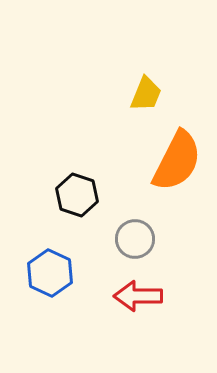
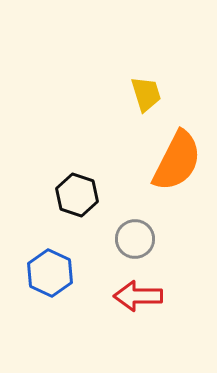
yellow trapezoid: rotated 39 degrees counterclockwise
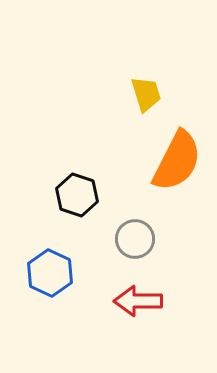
red arrow: moved 5 px down
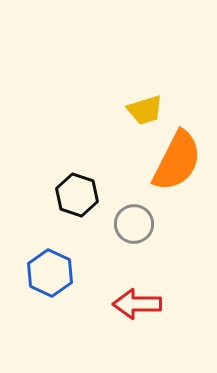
yellow trapezoid: moved 1 px left, 16 px down; rotated 90 degrees clockwise
gray circle: moved 1 px left, 15 px up
red arrow: moved 1 px left, 3 px down
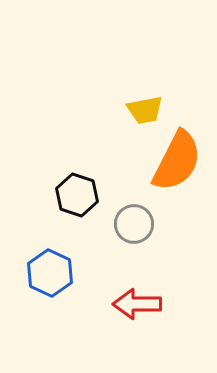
yellow trapezoid: rotated 6 degrees clockwise
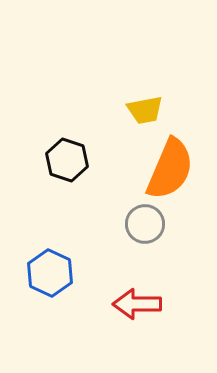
orange semicircle: moved 7 px left, 8 px down; rotated 4 degrees counterclockwise
black hexagon: moved 10 px left, 35 px up
gray circle: moved 11 px right
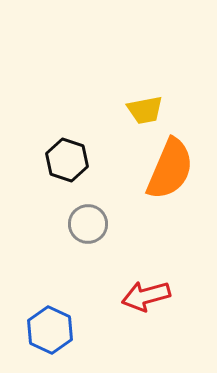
gray circle: moved 57 px left
blue hexagon: moved 57 px down
red arrow: moved 9 px right, 8 px up; rotated 15 degrees counterclockwise
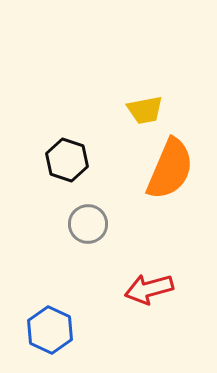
red arrow: moved 3 px right, 7 px up
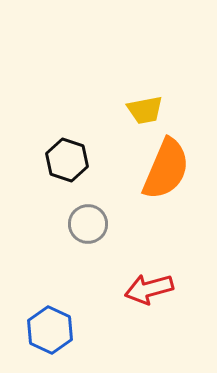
orange semicircle: moved 4 px left
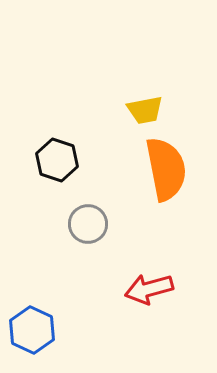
black hexagon: moved 10 px left
orange semicircle: rotated 34 degrees counterclockwise
blue hexagon: moved 18 px left
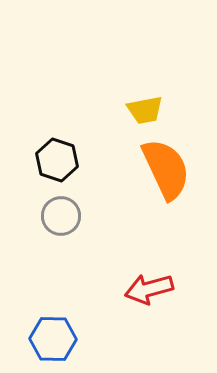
orange semicircle: rotated 14 degrees counterclockwise
gray circle: moved 27 px left, 8 px up
blue hexagon: moved 21 px right, 9 px down; rotated 24 degrees counterclockwise
